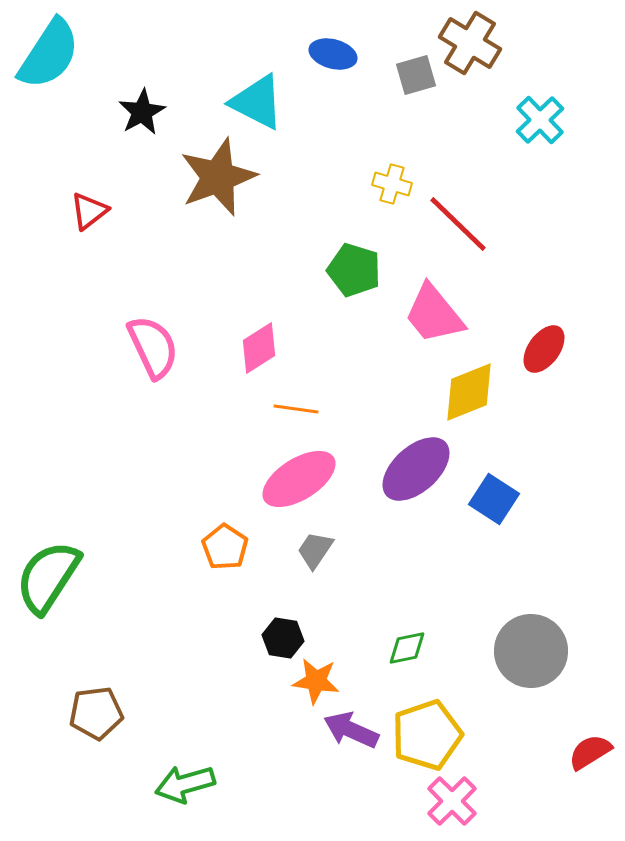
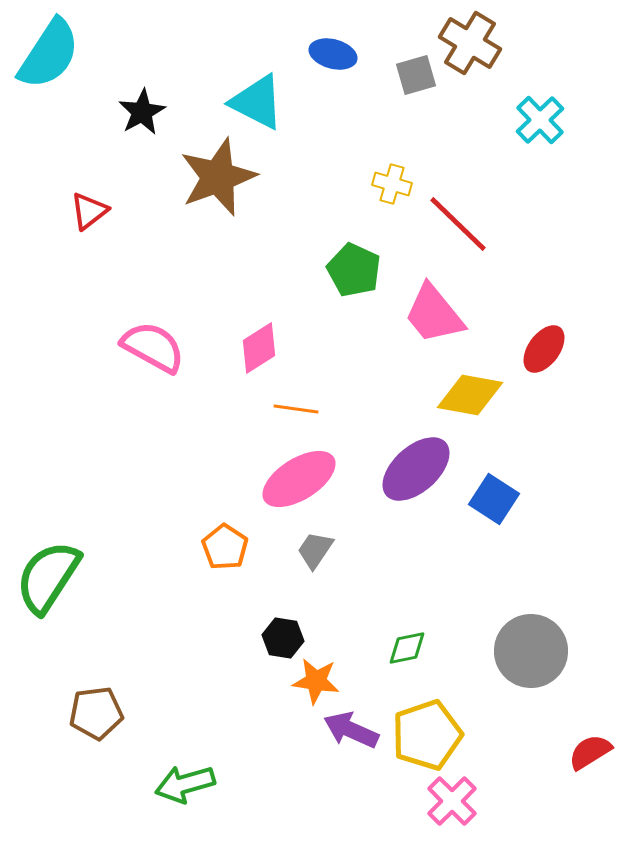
green pentagon: rotated 8 degrees clockwise
pink semicircle: rotated 36 degrees counterclockwise
yellow diamond: moved 1 px right, 3 px down; rotated 32 degrees clockwise
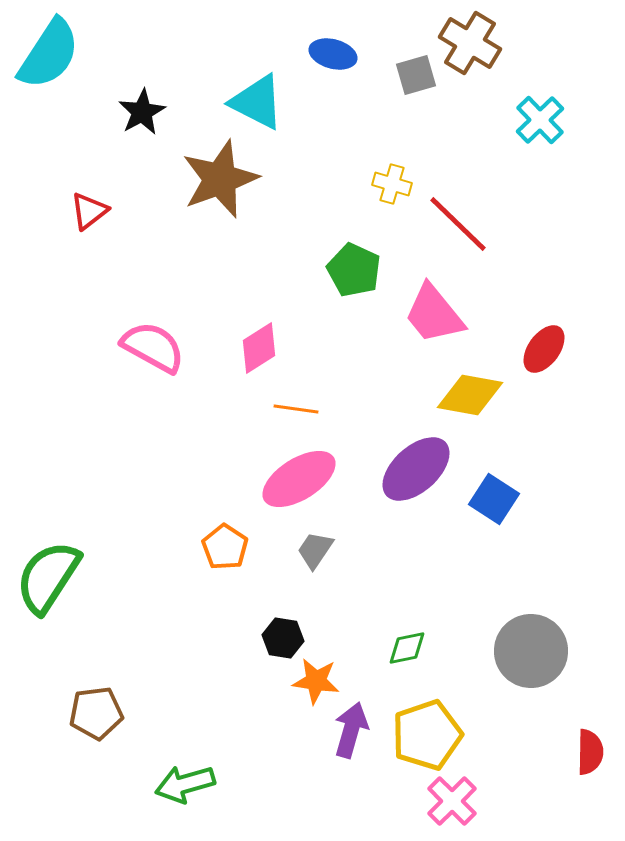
brown star: moved 2 px right, 2 px down
purple arrow: rotated 82 degrees clockwise
red semicircle: rotated 123 degrees clockwise
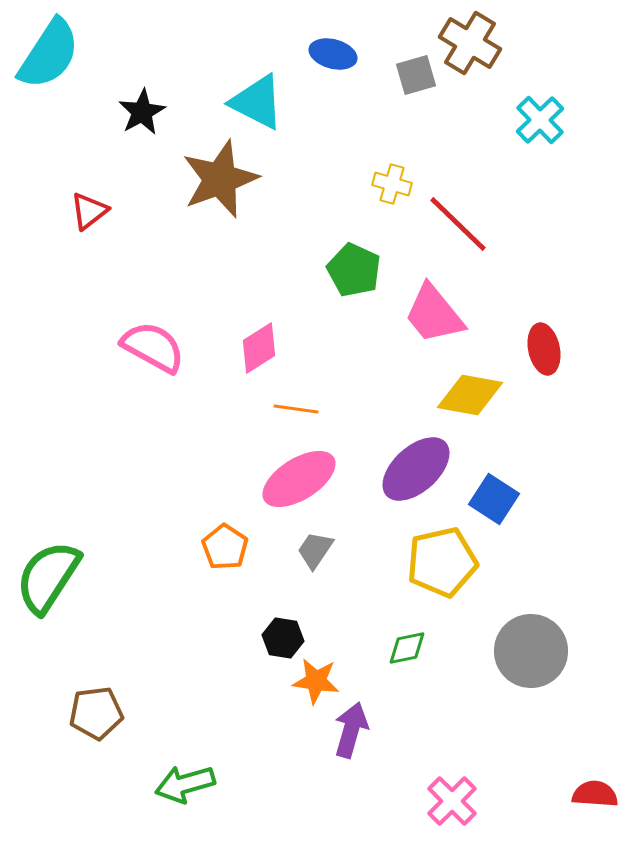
red ellipse: rotated 48 degrees counterclockwise
yellow pentagon: moved 15 px right, 173 px up; rotated 6 degrees clockwise
red semicircle: moved 5 px right, 42 px down; rotated 87 degrees counterclockwise
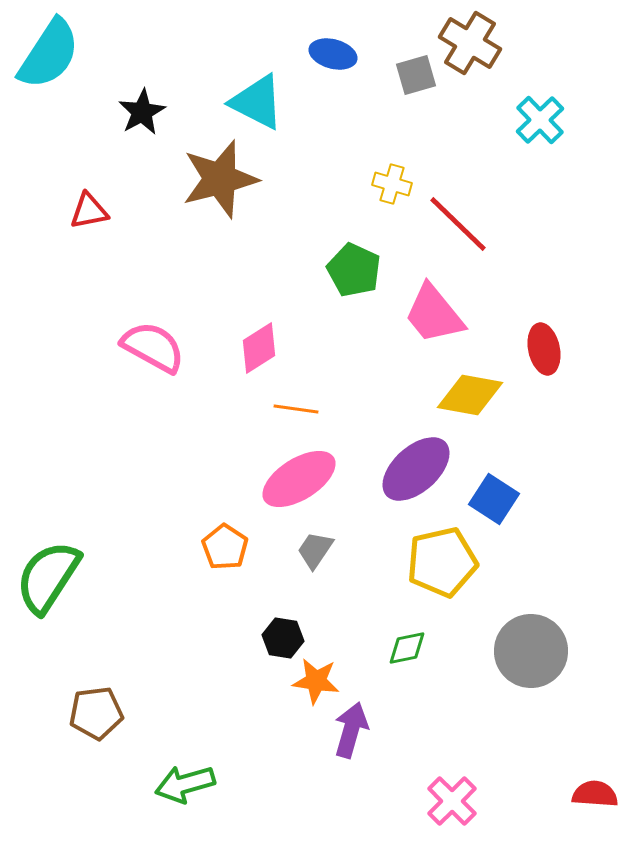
brown star: rotated 6 degrees clockwise
red triangle: rotated 27 degrees clockwise
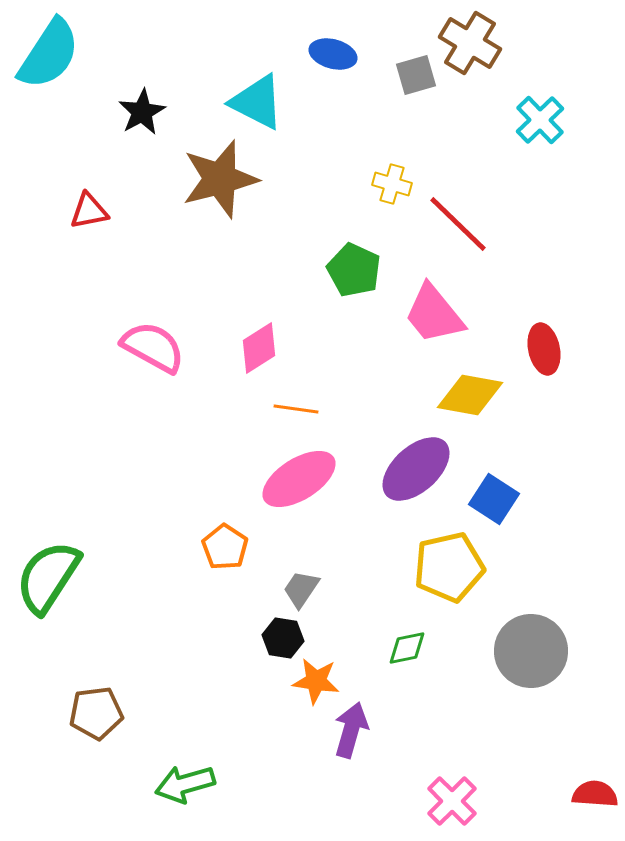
gray trapezoid: moved 14 px left, 39 px down
yellow pentagon: moved 7 px right, 5 px down
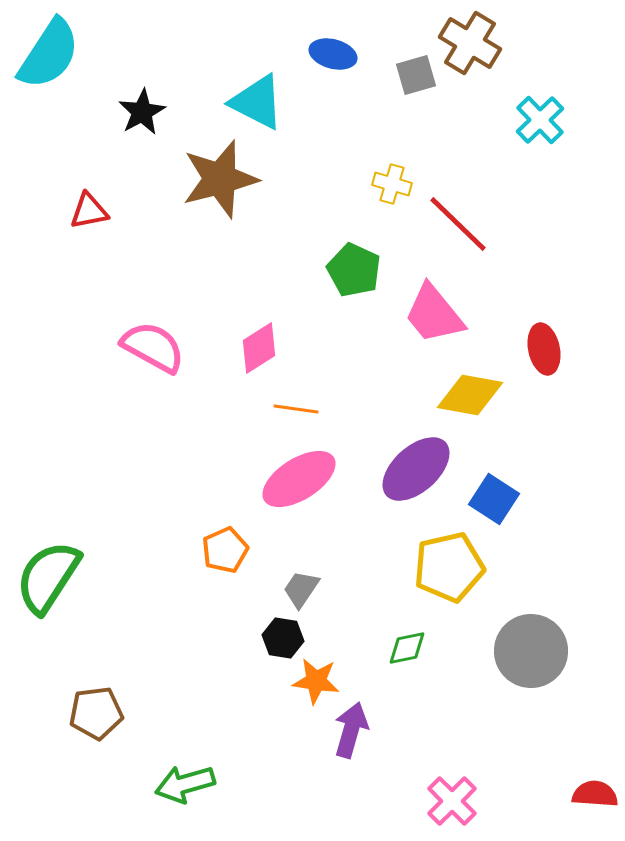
orange pentagon: moved 3 px down; rotated 15 degrees clockwise
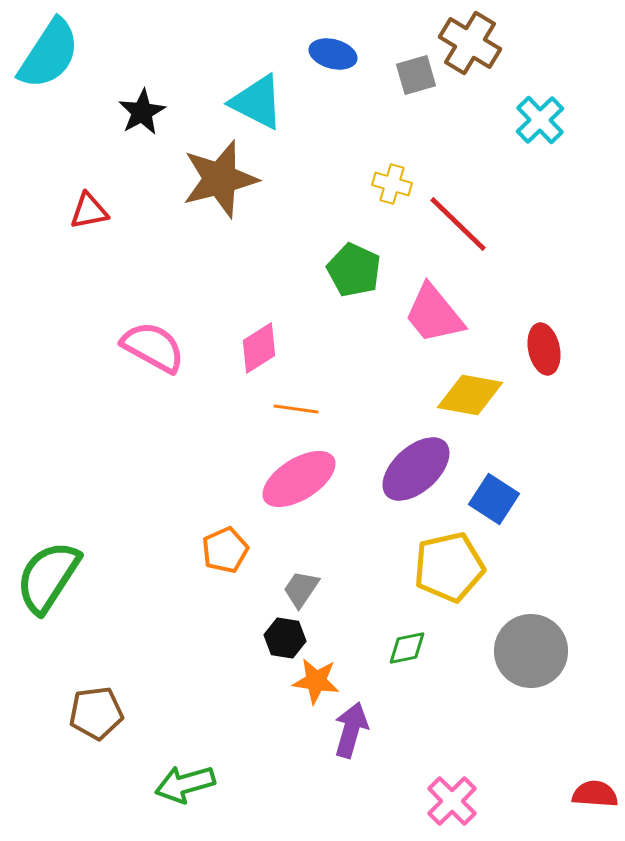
black hexagon: moved 2 px right
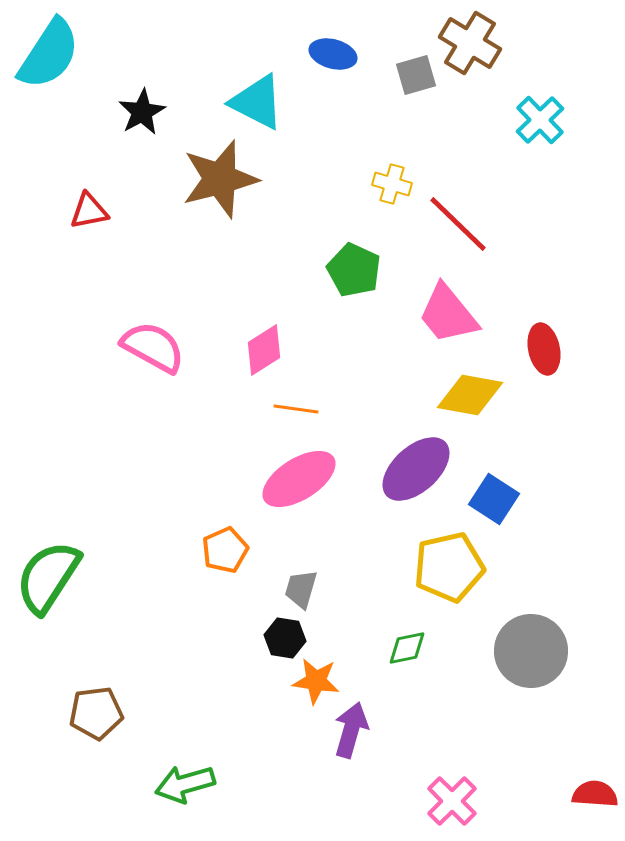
pink trapezoid: moved 14 px right
pink diamond: moved 5 px right, 2 px down
gray trapezoid: rotated 18 degrees counterclockwise
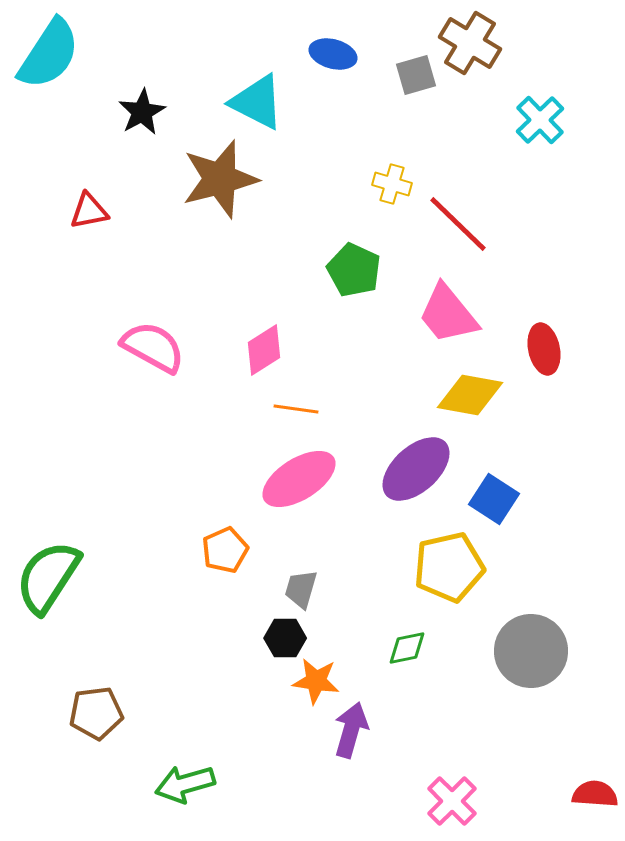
black hexagon: rotated 9 degrees counterclockwise
